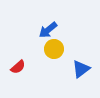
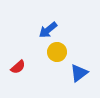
yellow circle: moved 3 px right, 3 px down
blue triangle: moved 2 px left, 4 px down
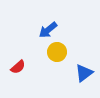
blue triangle: moved 5 px right
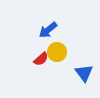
red semicircle: moved 23 px right, 8 px up
blue triangle: rotated 30 degrees counterclockwise
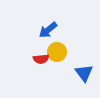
red semicircle: rotated 35 degrees clockwise
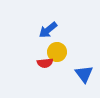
red semicircle: moved 4 px right, 4 px down
blue triangle: moved 1 px down
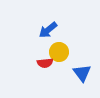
yellow circle: moved 2 px right
blue triangle: moved 2 px left, 1 px up
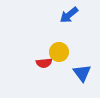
blue arrow: moved 21 px right, 15 px up
red semicircle: moved 1 px left
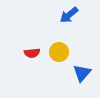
red semicircle: moved 12 px left, 10 px up
blue triangle: rotated 18 degrees clockwise
